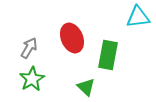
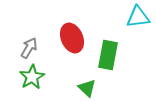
green star: moved 2 px up
green triangle: moved 1 px right, 1 px down
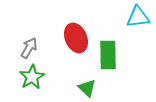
red ellipse: moved 4 px right
green rectangle: rotated 12 degrees counterclockwise
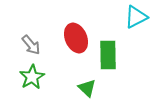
cyan triangle: moved 2 px left; rotated 20 degrees counterclockwise
gray arrow: moved 2 px right, 3 px up; rotated 110 degrees clockwise
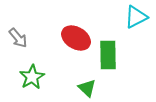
red ellipse: rotated 36 degrees counterclockwise
gray arrow: moved 13 px left, 7 px up
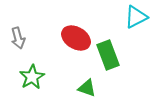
gray arrow: rotated 25 degrees clockwise
green rectangle: rotated 20 degrees counterclockwise
green triangle: rotated 24 degrees counterclockwise
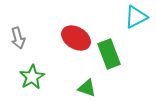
green rectangle: moved 1 px right, 1 px up
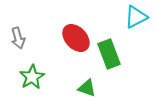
red ellipse: rotated 16 degrees clockwise
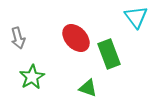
cyan triangle: rotated 40 degrees counterclockwise
green triangle: moved 1 px right
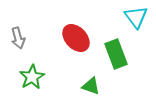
green rectangle: moved 7 px right
green triangle: moved 3 px right, 2 px up
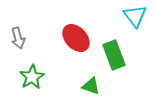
cyan triangle: moved 1 px left, 1 px up
green rectangle: moved 2 px left, 1 px down
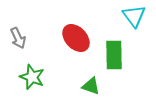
cyan triangle: moved 1 px left
gray arrow: rotated 10 degrees counterclockwise
green rectangle: rotated 20 degrees clockwise
green star: rotated 20 degrees counterclockwise
